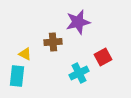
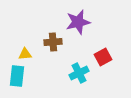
yellow triangle: rotated 32 degrees counterclockwise
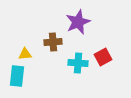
purple star: rotated 10 degrees counterclockwise
cyan cross: moved 1 px left, 10 px up; rotated 30 degrees clockwise
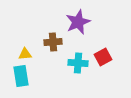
cyan rectangle: moved 4 px right; rotated 15 degrees counterclockwise
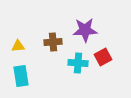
purple star: moved 7 px right, 8 px down; rotated 20 degrees clockwise
yellow triangle: moved 7 px left, 8 px up
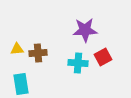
brown cross: moved 15 px left, 11 px down
yellow triangle: moved 1 px left, 3 px down
cyan rectangle: moved 8 px down
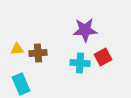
cyan cross: moved 2 px right
cyan rectangle: rotated 15 degrees counterclockwise
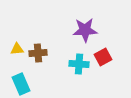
cyan cross: moved 1 px left, 1 px down
